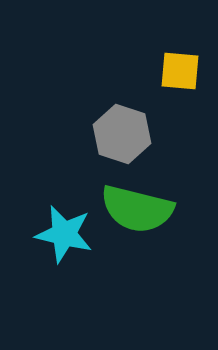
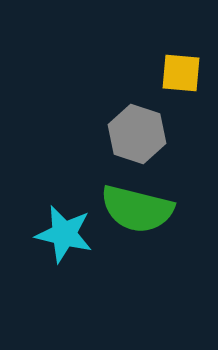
yellow square: moved 1 px right, 2 px down
gray hexagon: moved 15 px right
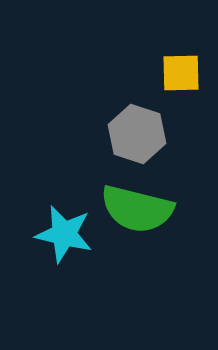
yellow square: rotated 6 degrees counterclockwise
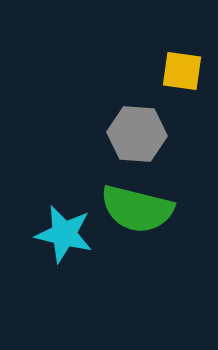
yellow square: moved 1 px right, 2 px up; rotated 9 degrees clockwise
gray hexagon: rotated 14 degrees counterclockwise
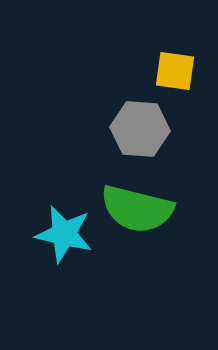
yellow square: moved 7 px left
gray hexagon: moved 3 px right, 5 px up
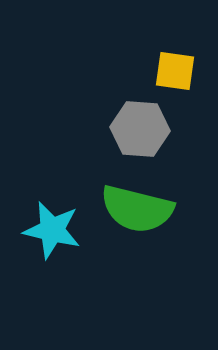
cyan star: moved 12 px left, 4 px up
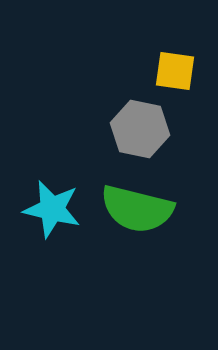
gray hexagon: rotated 8 degrees clockwise
cyan star: moved 21 px up
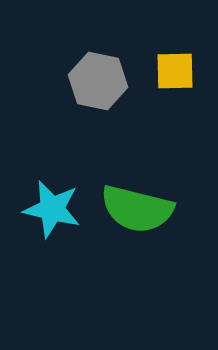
yellow square: rotated 9 degrees counterclockwise
gray hexagon: moved 42 px left, 48 px up
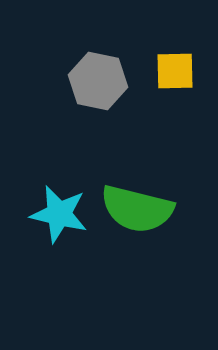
cyan star: moved 7 px right, 5 px down
